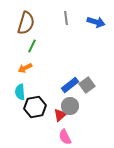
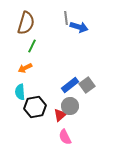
blue arrow: moved 17 px left, 5 px down
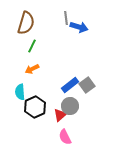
orange arrow: moved 7 px right, 1 px down
black hexagon: rotated 15 degrees counterclockwise
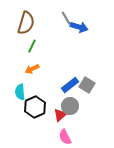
gray line: rotated 24 degrees counterclockwise
gray square: rotated 21 degrees counterclockwise
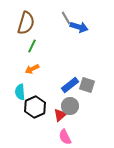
gray square: rotated 14 degrees counterclockwise
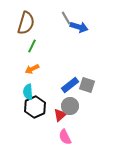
cyan semicircle: moved 8 px right
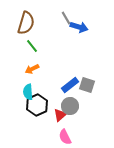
green line: rotated 64 degrees counterclockwise
black hexagon: moved 2 px right, 2 px up
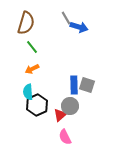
green line: moved 1 px down
blue rectangle: moved 4 px right; rotated 54 degrees counterclockwise
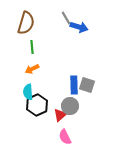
green line: rotated 32 degrees clockwise
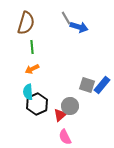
blue rectangle: moved 28 px right; rotated 42 degrees clockwise
black hexagon: moved 1 px up
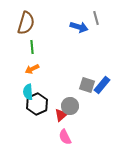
gray line: moved 30 px right; rotated 16 degrees clockwise
red triangle: moved 1 px right
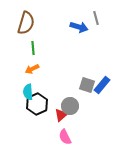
green line: moved 1 px right, 1 px down
